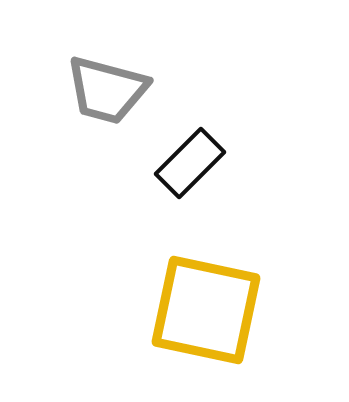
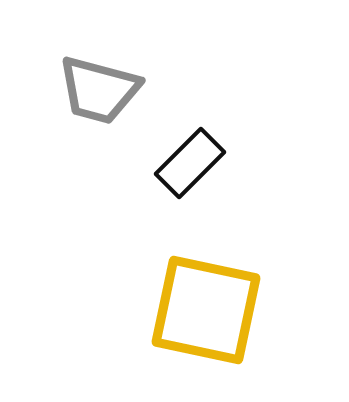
gray trapezoid: moved 8 px left
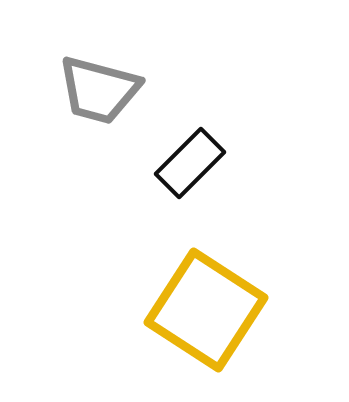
yellow square: rotated 21 degrees clockwise
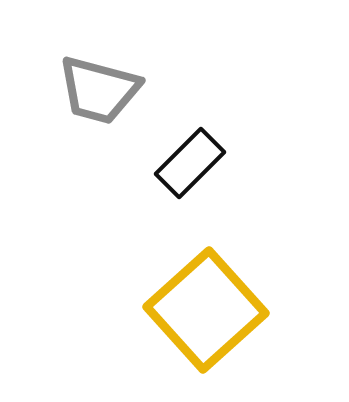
yellow square: rotated 15 degrees clockwise
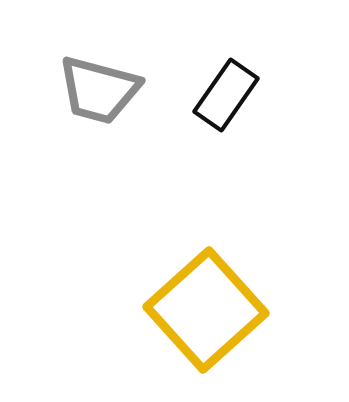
black rectangle: moved 36 px right, 68 px up; rotated 10 degrees counterclockwise
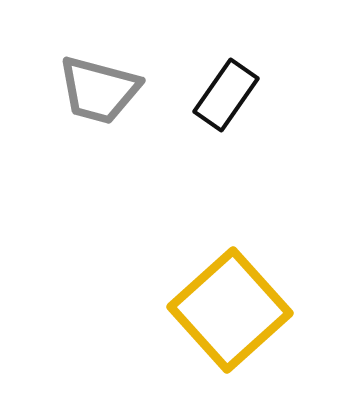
yellow square: moved 24 px right
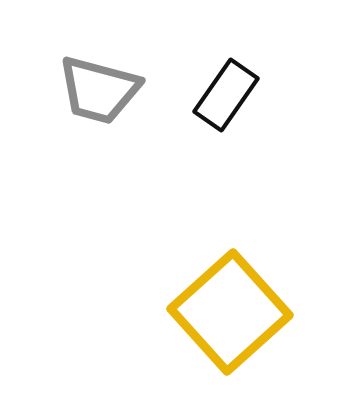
yellow square: moved 2 px down
